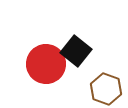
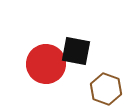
black square: rotated 28 degrees counterclockwise
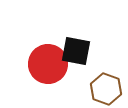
red circle: moved 2 px right
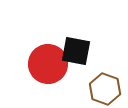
brown hexagon: moved 1 px left
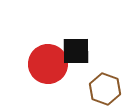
black square: rotated 12 degrees counterclockwise
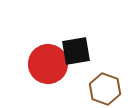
black square: rotated 8 degrees counterclockwise
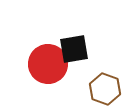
black square: moved 2 px left, 2 px up
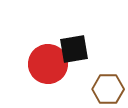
brown hexagon: moved 3 px right; rotated 20 degrees counterclockwise
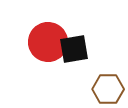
red circle: moved 22 px up
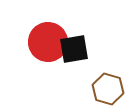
brown hexagon: rotated 16 degrees clockwise
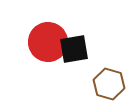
brown hexagon: moved 1 px right, 5 px up
